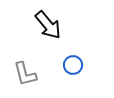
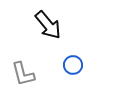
gray L-shape: moved 2 px left
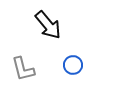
gray L-shape: moved 5 px up
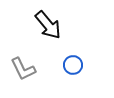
gray L-shape: rotated 12 degrees counterclockwise
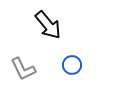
blue circle: moved 1 px left
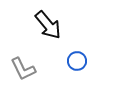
blue circle: moved 5 px right, 4 px up
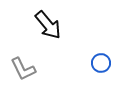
blue circle: moved 24 px right, 2 px down
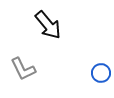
blue circle: moved 10 px down
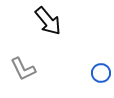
black arrow: moved 4 px up
